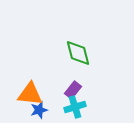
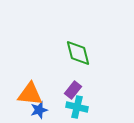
cyan cross: moved 2 px right; rotated 30 degrees clockwise
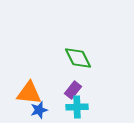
green diamond: moved 5 px down; rotated 12 degrees counterclockwise
orange triangle: moved 1 px left, 1 px up
cyan cross: rotated 15 degrees counterclockwise
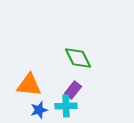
orange triangle: moved 8 px up
cyan cross: moved 11 px left, 1 px up
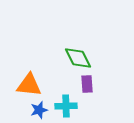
purple rectangle: moved 14 px right, 6 px up; rotated 42 degrees counterclockwise
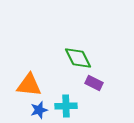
purple rectangle: moved 7 px right, 1 px up; rotated 60 degrees counterclockwise
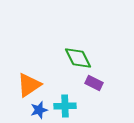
orange triangle: rotated 40 degrees counterclockwise
cyan cross: moved 1 px left
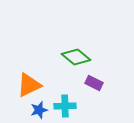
green diamond: moved 2 px left, 1 px up; rotated 24 degrees counterclockwise
orange triangle: rotated 8 degrees clockwise
